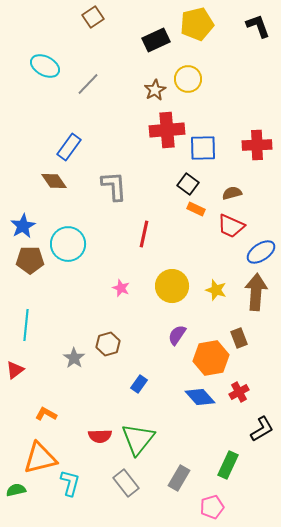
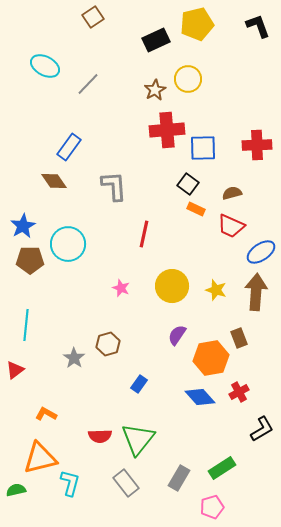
green rectangle at (228, 465): moved 6 px left, 3 px down; rotated 32 degrees clockwise
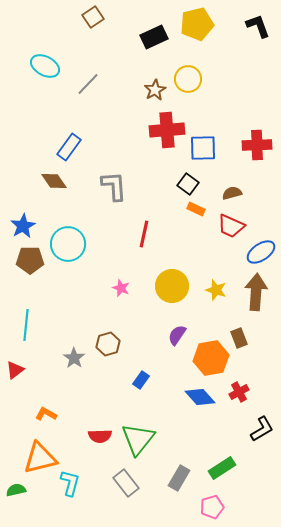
black rectangle at (156, 40): moved 2 px left, 3 px up
blue rectangle at (139, 384): moved 2 px right, 4 px up
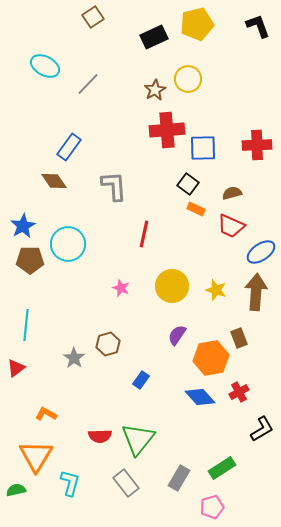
red triangle at (15, 370): moved 1 px right, 2 px up
orange triangle at (40, 458): moved 4 px left, 2 px up; rotated 45 degrees counterclockwise
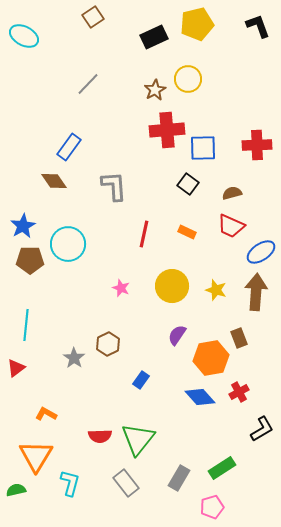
cyan ellipse at (45, 66): moved 21 px left, 30 px up
orange rectangle at (196, 209): moved 9 px left, 23 px down
brown hexagon at (108, 344): rotated 10 degrees counterclockwise
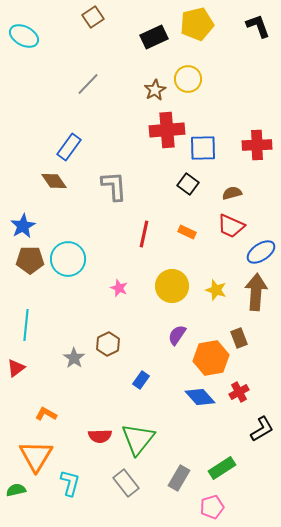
cyan circle at (68, 244): moved 15 px down
pink star at (121, 288): moved 2 px left
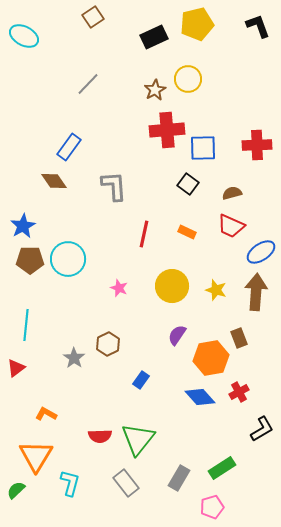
green semicircle at (16, 490): rotated 30 degrees counterclockwise
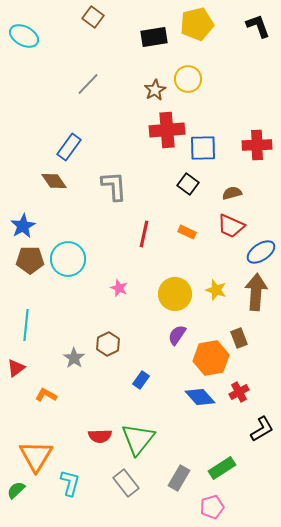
brown square at (93, 17): rotated 20 degrees counterclockwise
black rectangle at (154, 37): rotated 16 degrees clockwise
yellow circle at (172, 286): moved 3 px right, 8 px down
orange L-shape at (46, 414): moved 19 px up
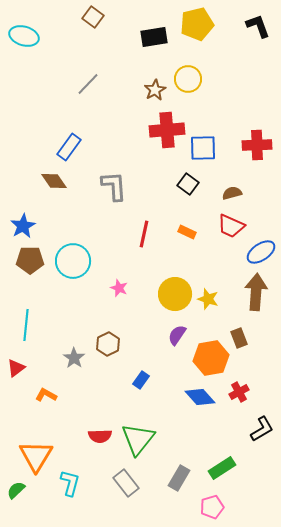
cyan ellipse at (24, 36): rotated 12 degrees counterclockwise
cyan circle at (68, 259): moved 5 px right, 2 px down
yellow star at (216, 290): moved 8 px left, 9 px down
